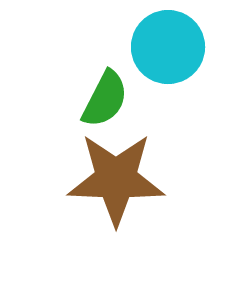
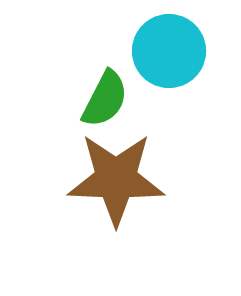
cyan circle: moved 1 px right, 4 px down
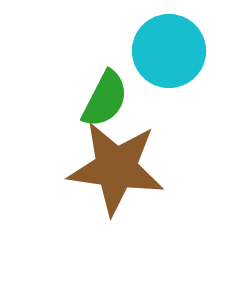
brown star: moved 11 px up; rotated 6 degrees clockwise
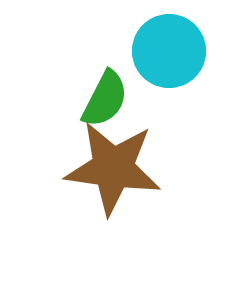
brown star: moved 3 px left
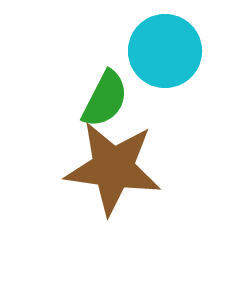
cyan circle: moved 4 px left
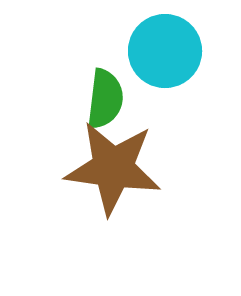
green semicircle: rotated 20 degrees counterclockwise
